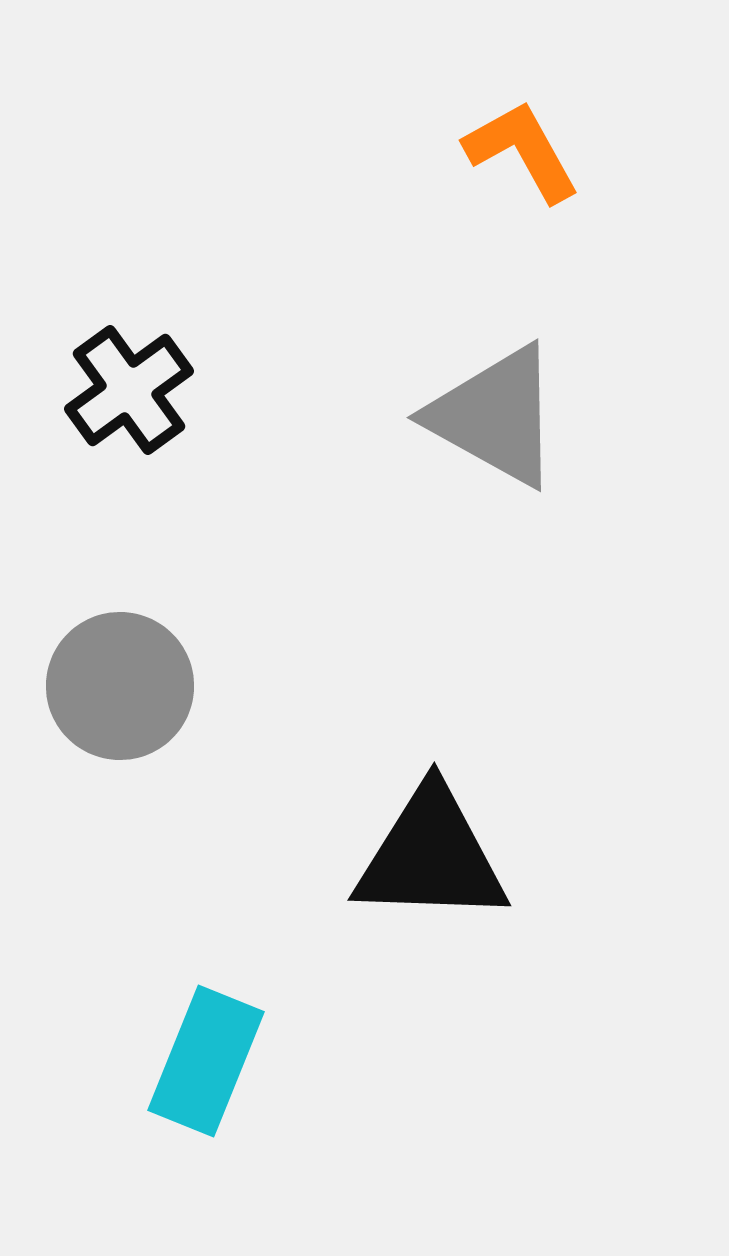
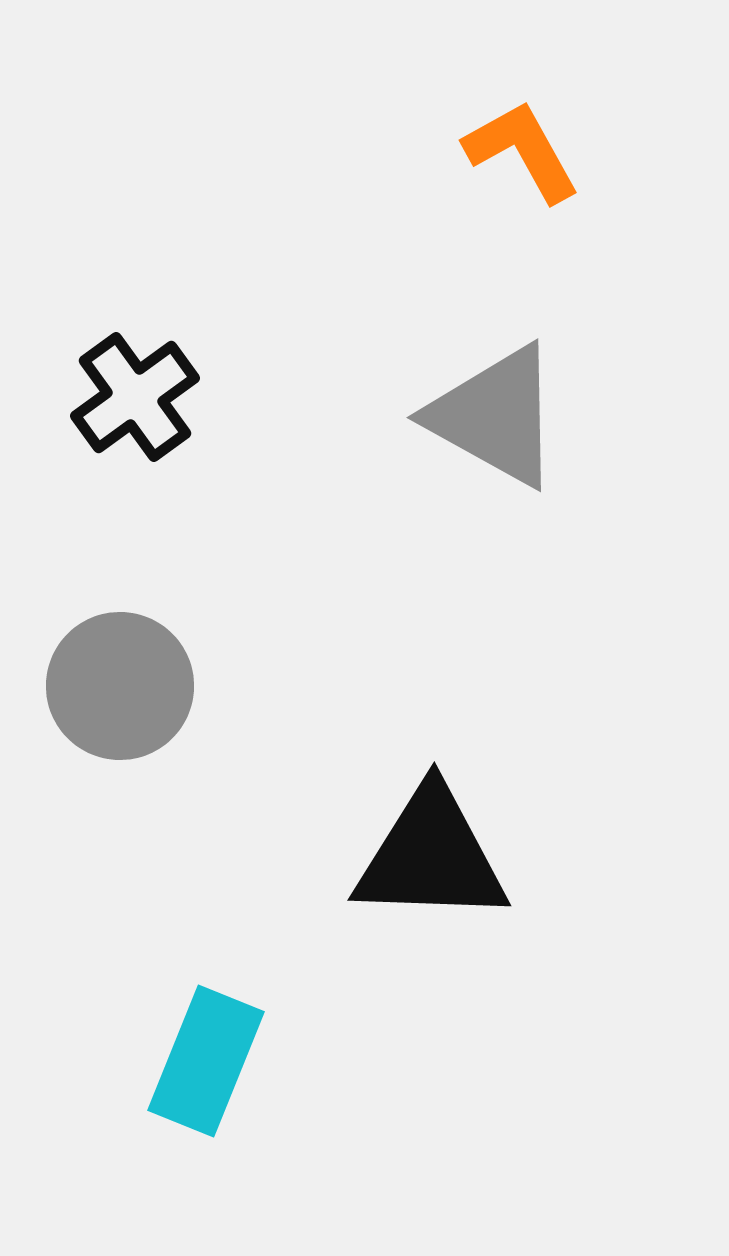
black cross: moved 6 px right, 7 px down
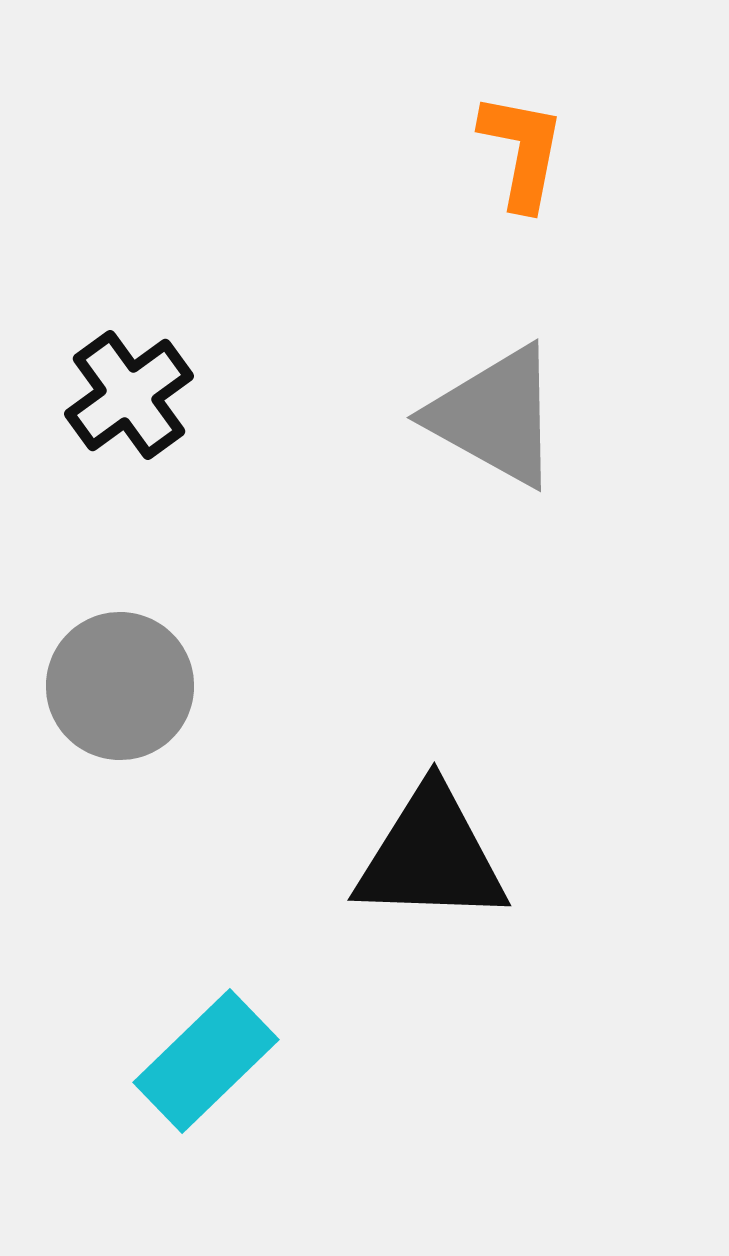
orange L-shape: rotated 40 degrees clockwise
black cross: moved 6 px left, 2 px up
cyan rectangle: rotated 24 degrees clockwise
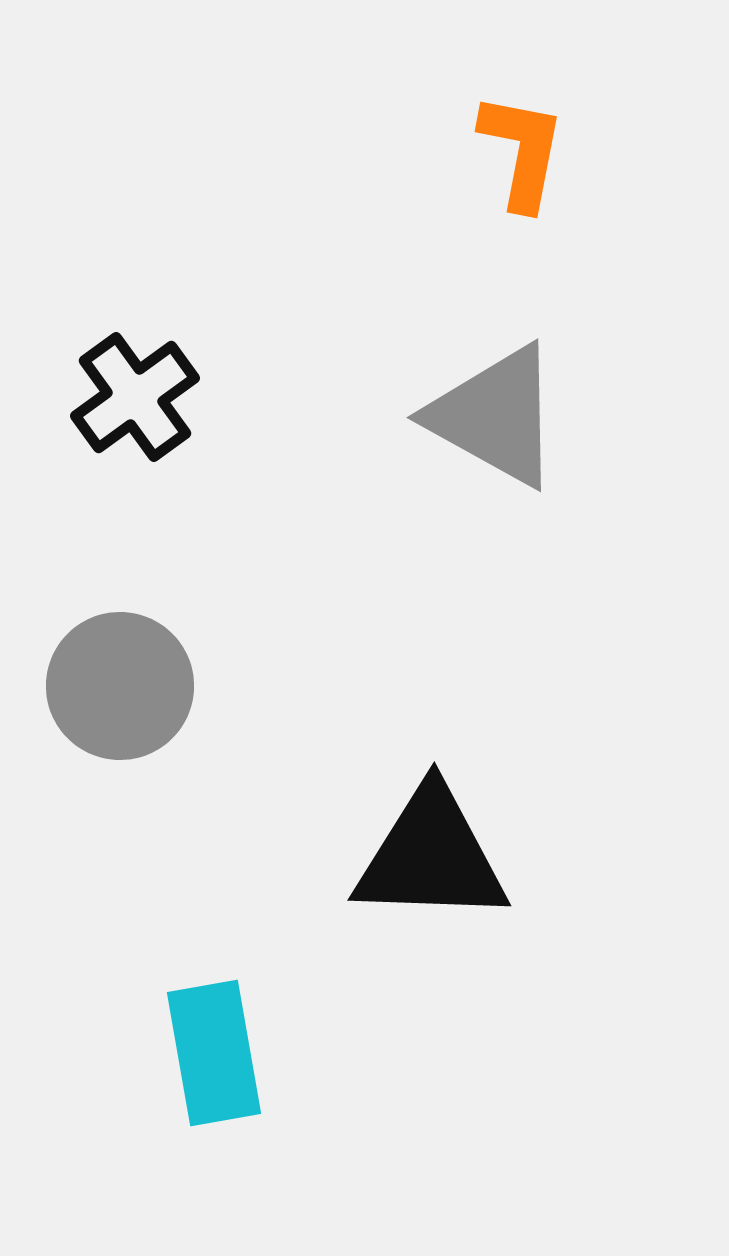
black cross: moved 6 px right, 2 px down
cyan rectangle: moved 8 px right, 8 px up; rotated 56 degrees counterclockwise
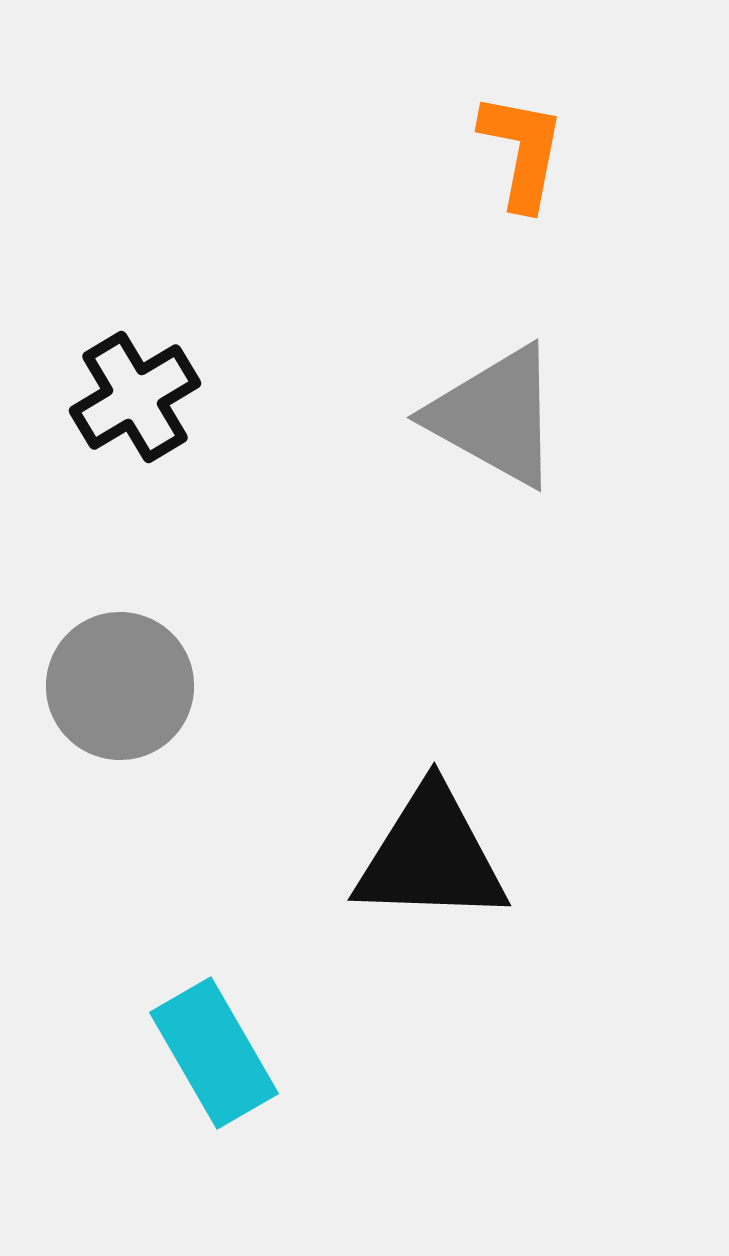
black cross: rotated 5 degrees clockwise
cyan rectangle: rotated 20 degrees counterclockwise
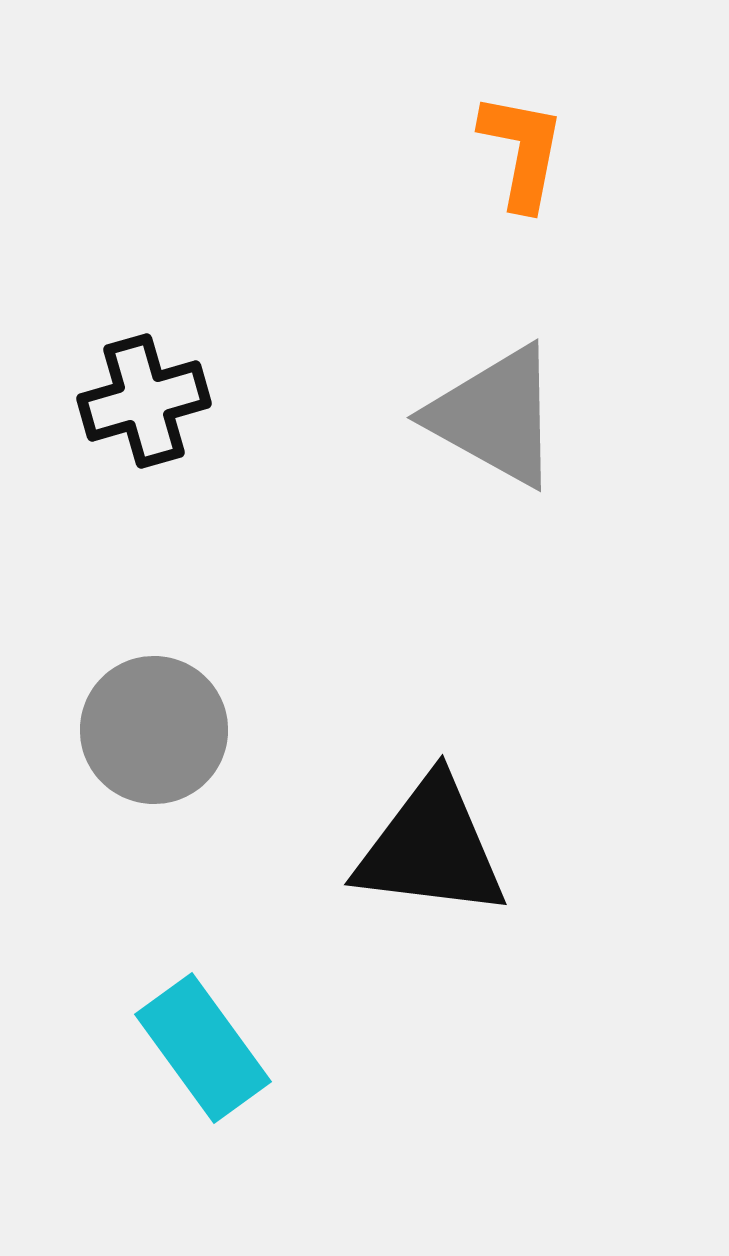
black cross: moved 9 px right, 4 px down; rotated 15 degrees clockwise
gray circle: moved 34 px right, 44 px down
black triangle: moved 8 px up; rotated 5 degrees clockwise
cyan rectangle: moved 11 px left, 5 px up; rotated 6 degrees counterclockwise
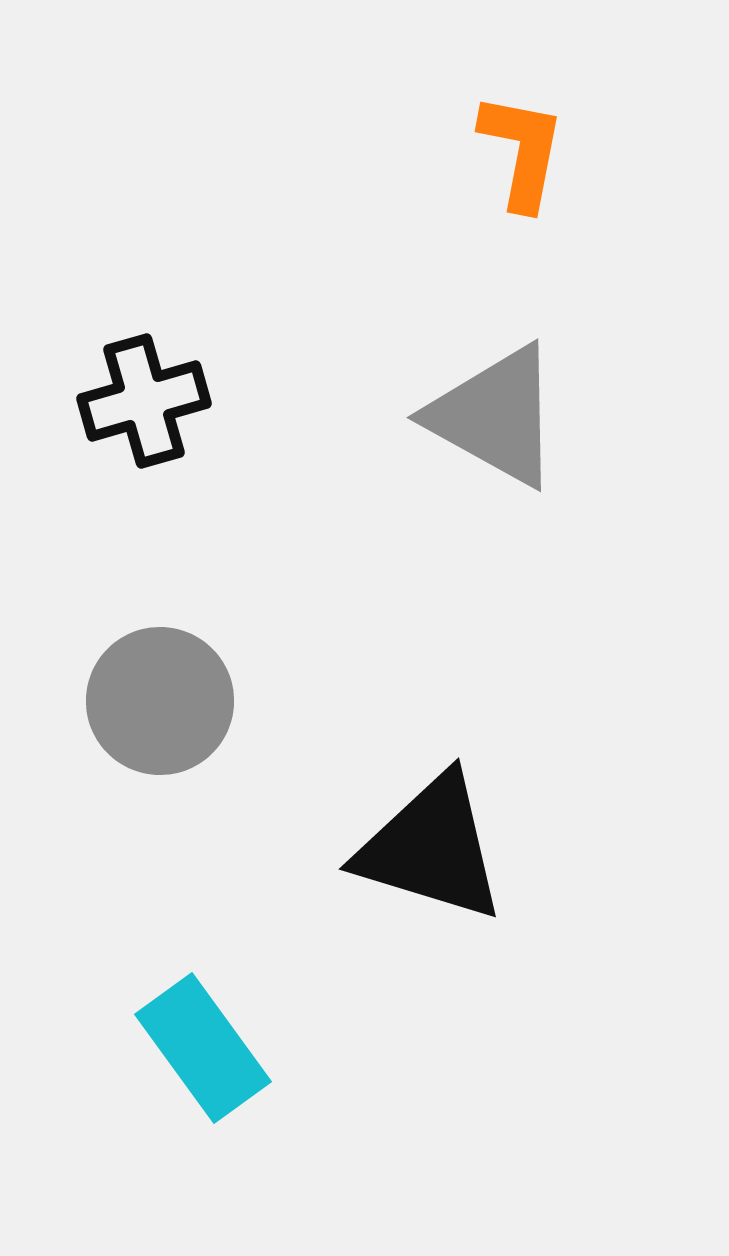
gray circle: moved 6 px right, 29 px up
black triangle: rotated 10 degrees clockwise
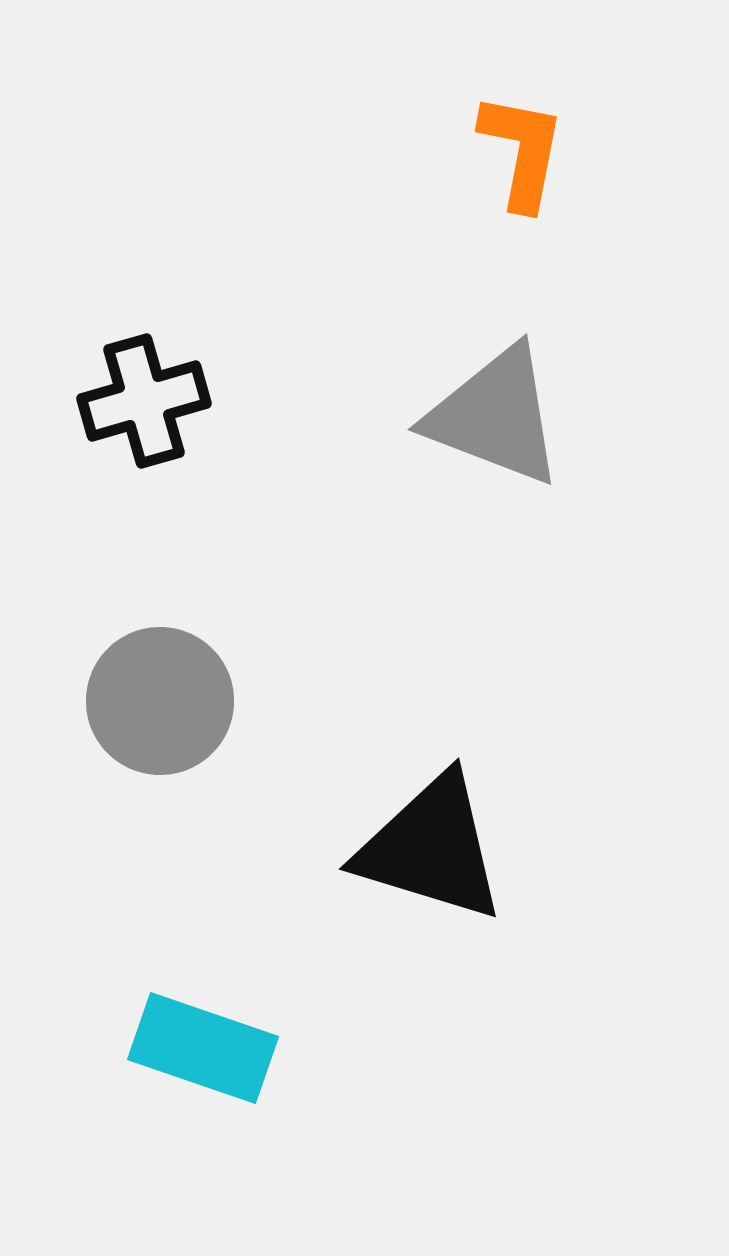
gray triangle: rotated 8 degrees counterclockwise
cyan rectangle: rotated 35 degrees counterclockwise
